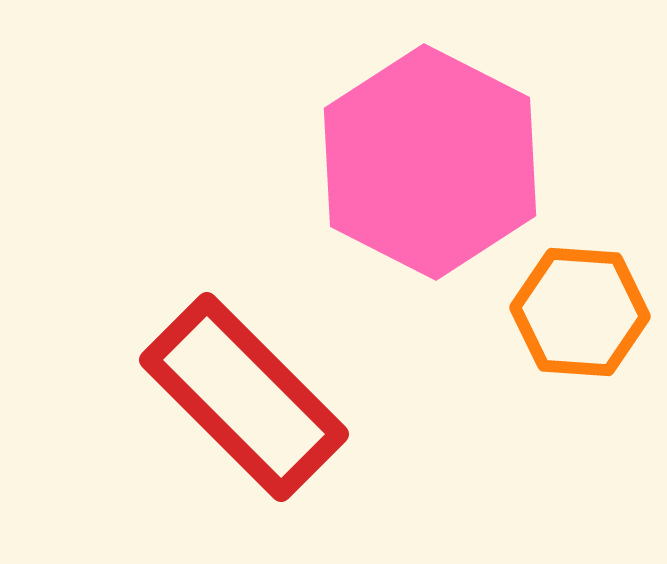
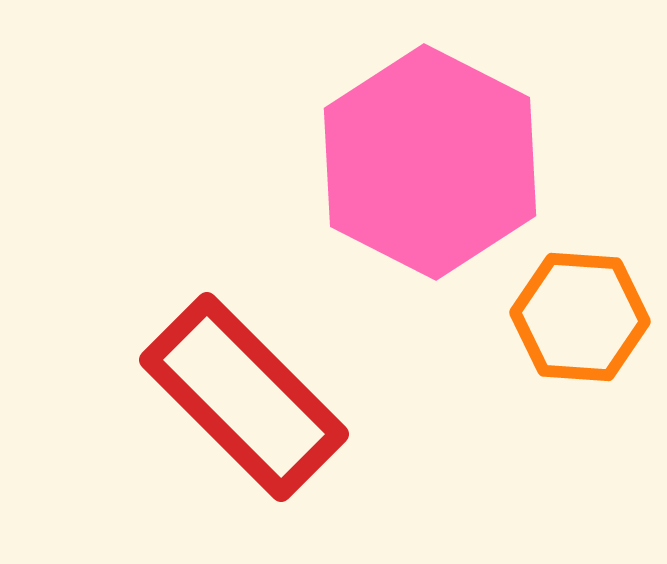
orange hexagon: moved 5 px down
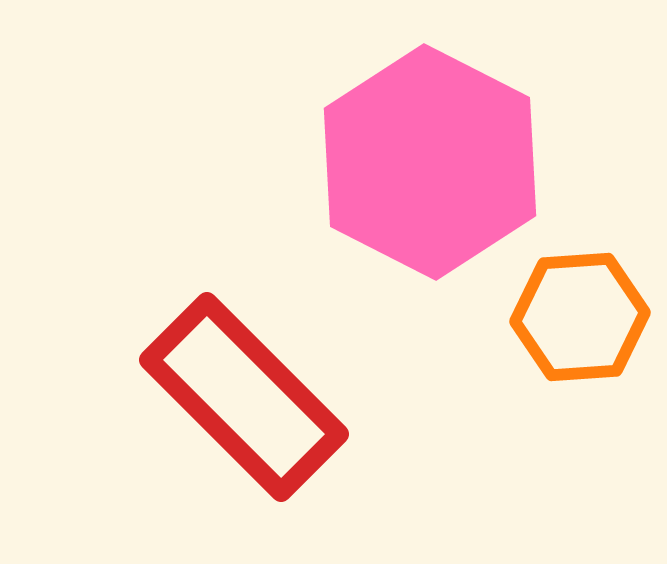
orange hexagon: rotated 8 degrees counterclockwise
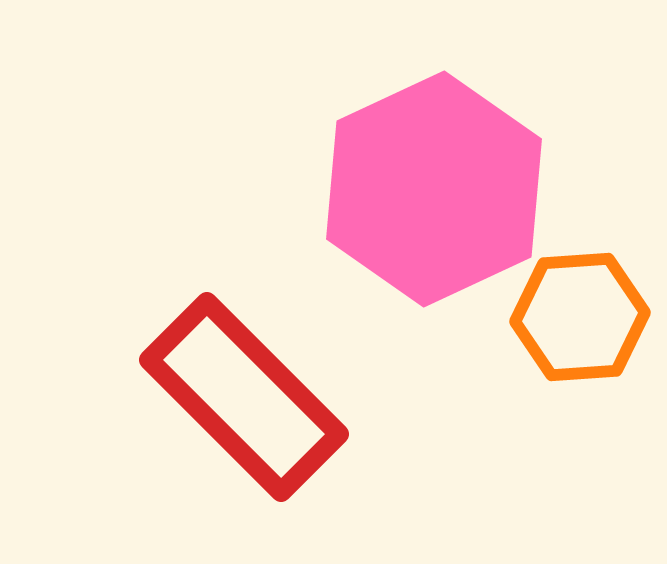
pink hexagon: moved 4 px right, 27 px down; rotated 8 degrees clockwise
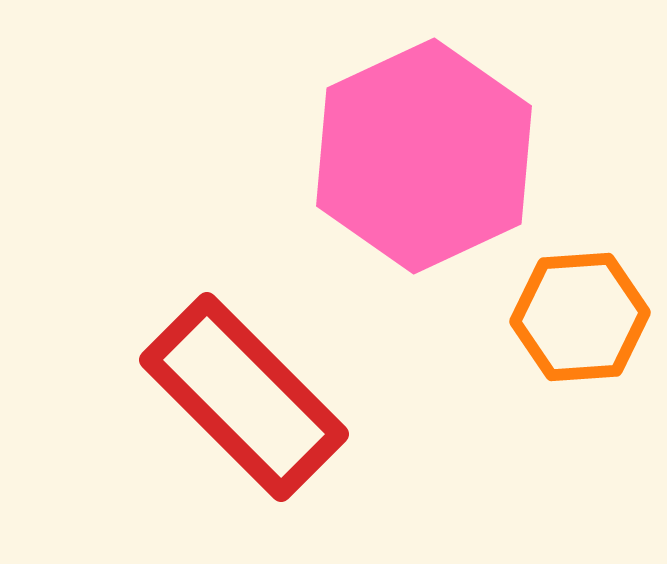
pink hexagon: moved 10 px left, 33 px up
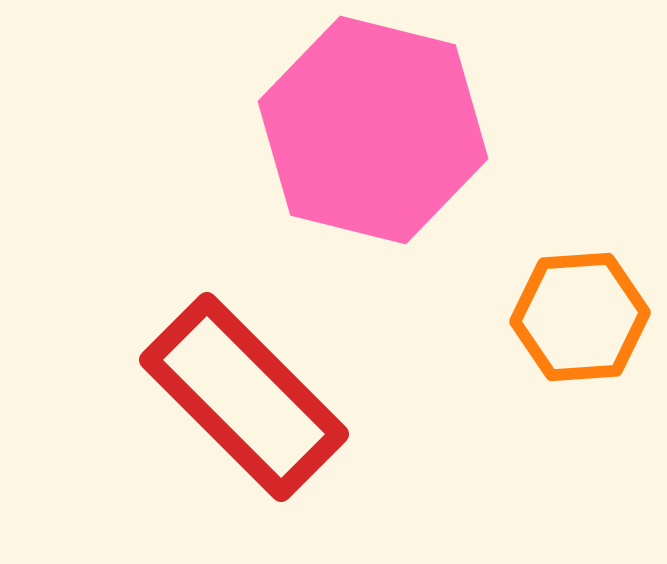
pink hexagon: moved 51 px left, 26 px up; rotated 21 degrees counterclockwise
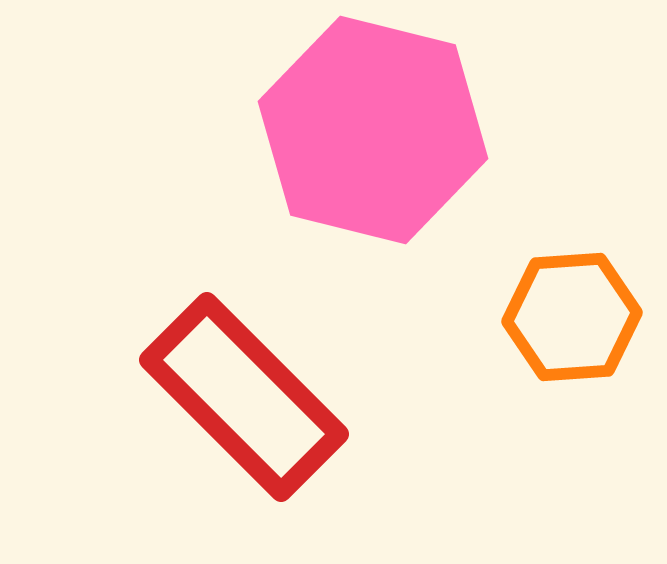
orange hexagon: moved 8 px left
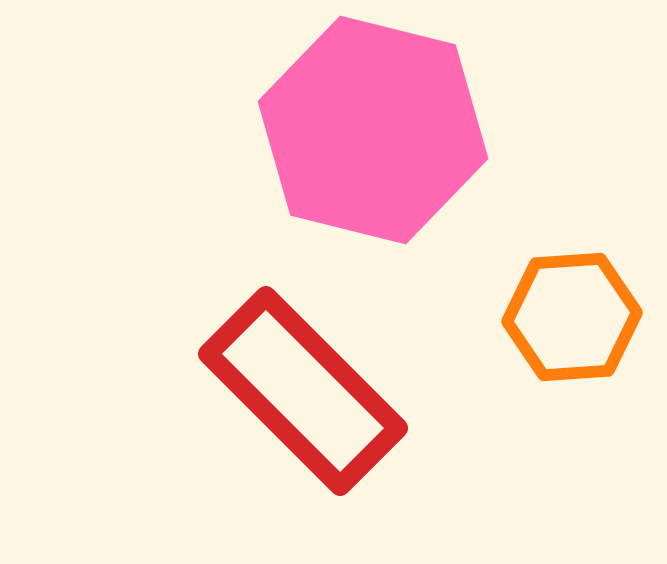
red rectangle: moved 59 px right, 6 px up
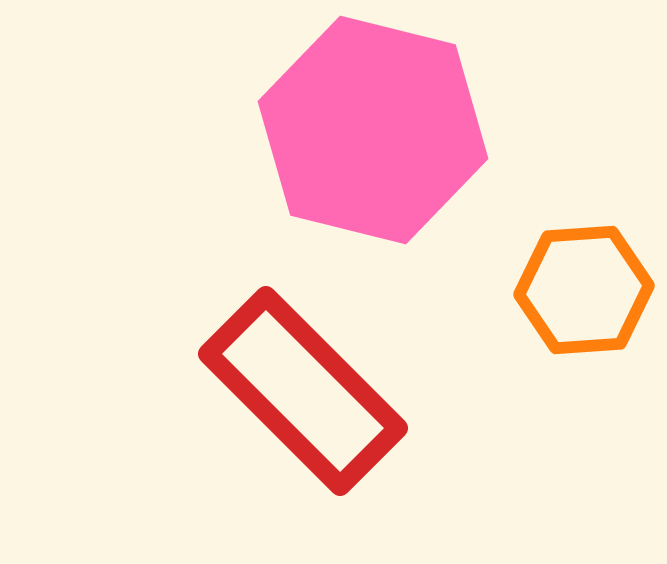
orange hexagon: moved 12 px right, 27 px up
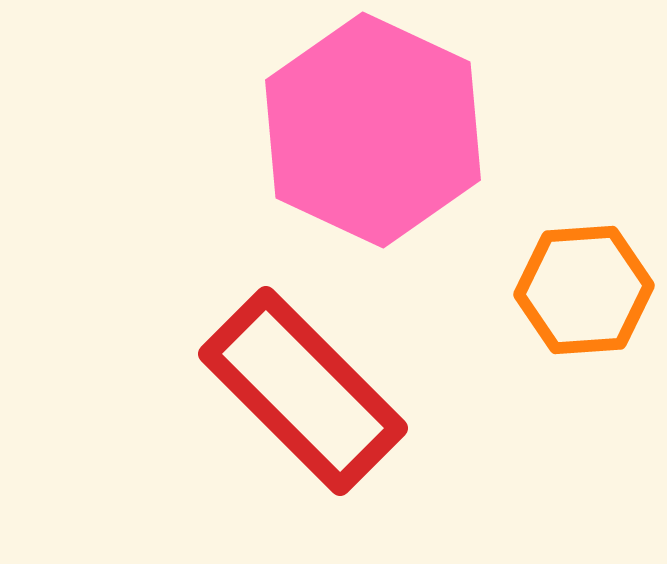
pink hexagon: rotated 11 degrees clockwise
